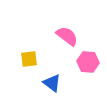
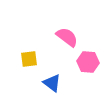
pink semicircle: moved 1 px down
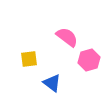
pink hexagon: moved 1 px right, 2 px up; rotated 20 degrees counterclockwise
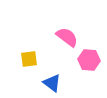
pink hexagon: rotated 20 degrees clockwise
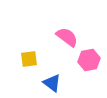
pink hexagon: rotated 15 degrees counterclockwise
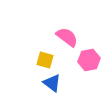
yellow square: moved 16 px right, 1 px down; rotated 24 degrees clockwise
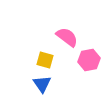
blue triangle: moved 10 px left, 1 px down; rotated 18 degrees clockwise
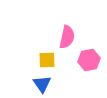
pink semicircle: rotated 65 degrees clockwise
yellow square: moved 2 px right; rotated 18 degrees counterclockwise
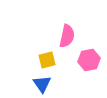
pink semicircle: moved 1 px up
yellow square: rotated 12 degrees counterclockwise
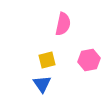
pink semicircle: moved 4 px left, 12 px up
